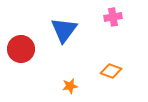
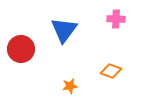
pink cross: moved 3 px right, 2 px down; rotated 12 degrees clockwise
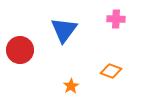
red circle: moved 1 px left, 1 px down
orange star: moved 1 px right; rotated 21 degrees counterclockwise
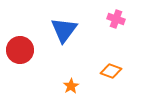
pink cross: rotated 18 degrees clockwise
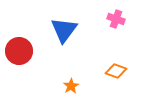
red circle: moved 1 px left, 1 px down
orange diamond: moved 5 px right
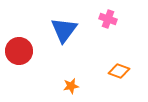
pink cross: moved 8 px left
orange diamond: moved 3 px right
orange star: rotated 21 degrees clockwise
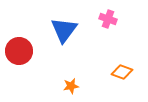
orange diamond: moved 3 px right, 1 px down
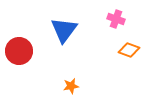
pink cross: moved 8 px right
orange diamond: moved 7 px right, 22 px up
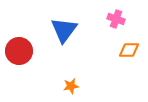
orange diamond: rotated 20 degrees counterclockwise
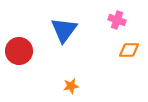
pink cross: moved 1 px right, 1 px down
